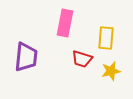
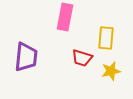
pink rectangle: moved 6 px up
red trapezoid: moved 1 px up
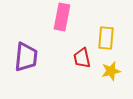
pink rectangle: moved 3 px left
red trapezoid: rotated 60 degrees clockwise
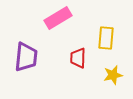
pink rectangle: moved 4 px left, 1 px down; rotated 48 degrees clockwise
red trapezoid: moved 4 px left; rotated 15 degrees clockwise
yellow star: moved 2 px right, 4 px down
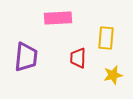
pink rectangle: rotated 28 degrees clockwise
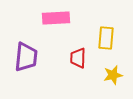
pink rectangle: moved 2 px left
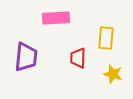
yellow star: moved 1 px up; rotated 30 degrees clockwise
